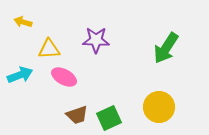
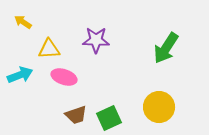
yellow arrow: rotated 18 degrees clockwise
pink ellipse: rotated 10 degrees counterclockwise
brown trapezoid: moved 1 px left
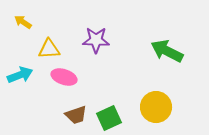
green arrow: moved 1 px right, 3 px down; rotated 84 degrees clockwise
yellow circle: moved 3 px left
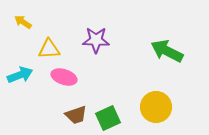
green square: moved 1 px left
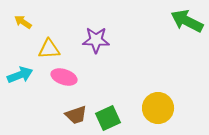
green arrow: moved 20 px right, 30 px up
yellow circle: moved 2 px right, 1 px down
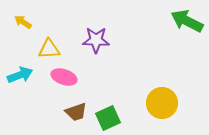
yellow circle: moved 4 px right, 5 px up
brown trapezoid: moved 3 px up
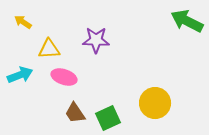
yellow circle: moved 7 px left
brown trapezoid: moved 1 px left, 1 px down; rotated 75 degrees clockwise
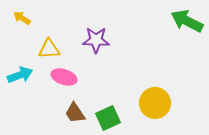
yellow arrow: moved 1 px left, 4 px up
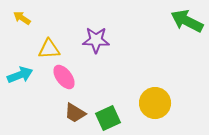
pink ellipse: rotated 35 degrees clockwise
brown trapezoid: rotated 25 degrees counterclockwise
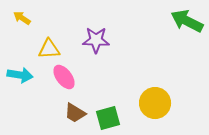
cyan arrow: rotated 30 degrees clockwise
green square: rotated 10 degrees clockwise
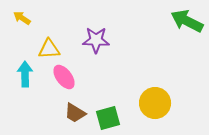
cyan arrow: moved 5 px right, 1 px up; rotated 100 degrees counterclockwise
